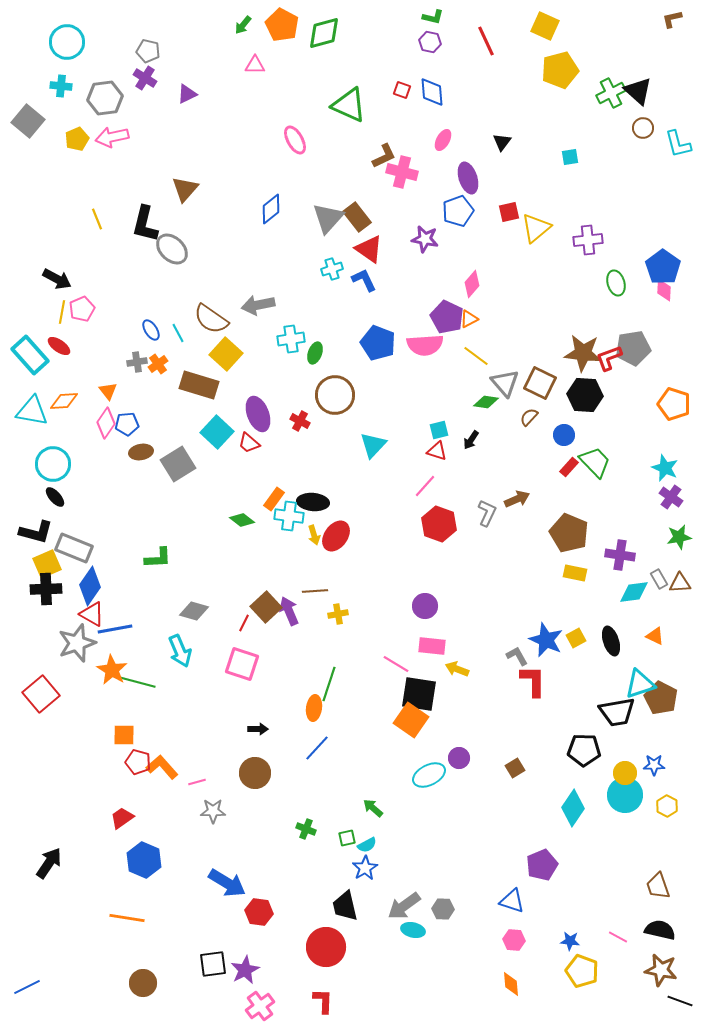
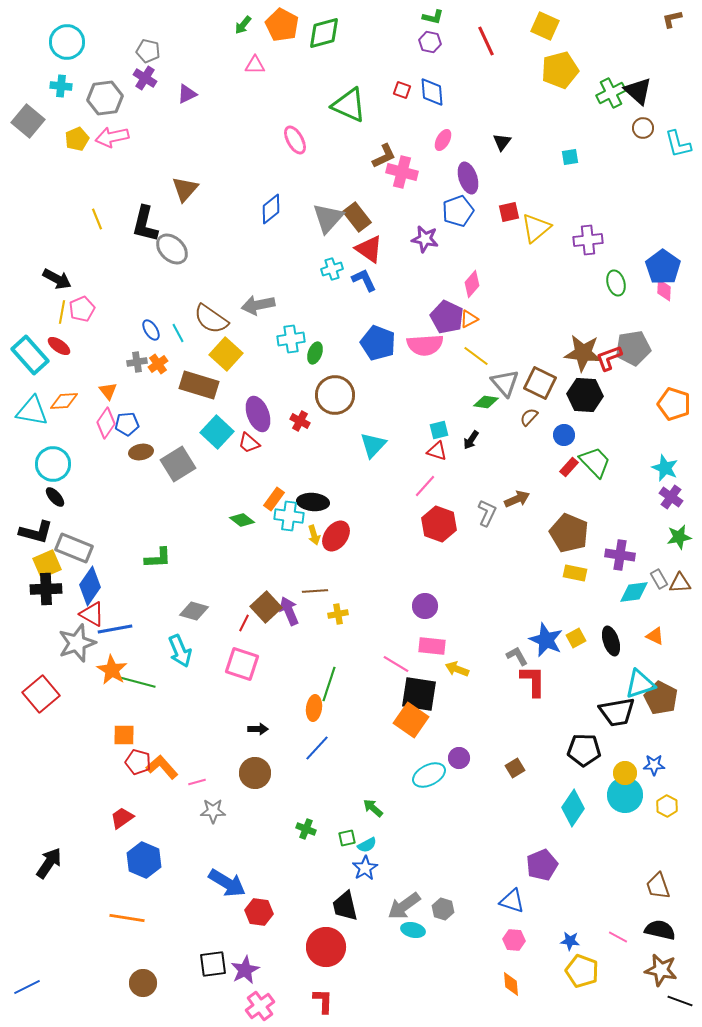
gray hexagon at (443, 909): rotated 15 degrees clockwise
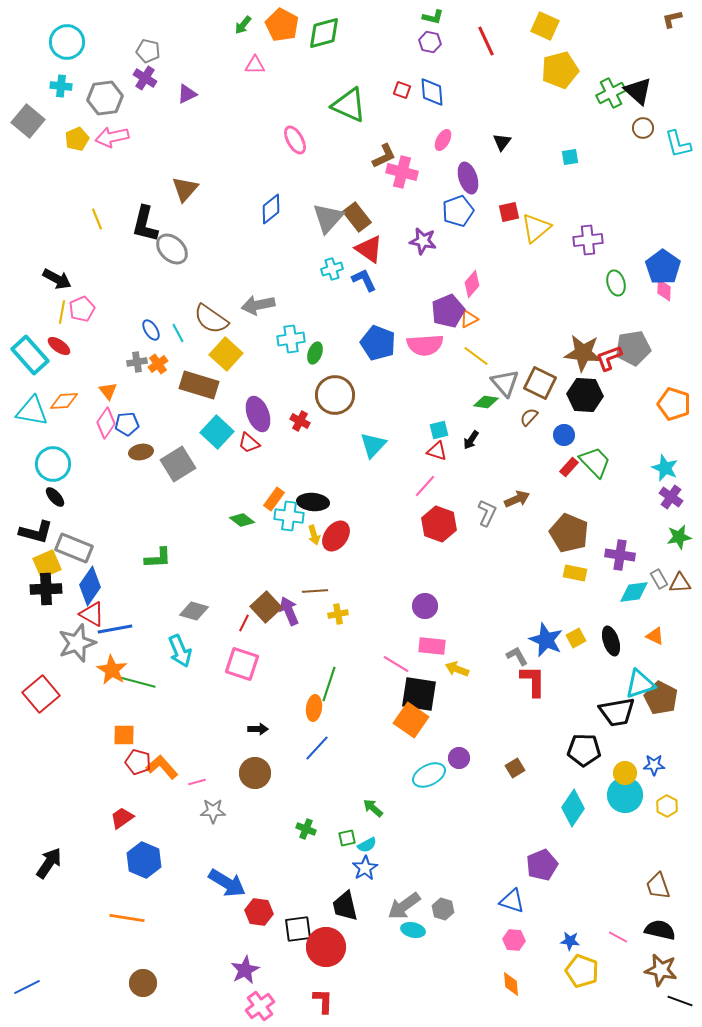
purple star at (425, 239): moved 2 px left, 2 px down
purple pentagon at (447, 317): moved 1 px right, 6 px up; rotated 24 degrees clockwise
black square at (213, 964): moved 85 px right, 35 px up
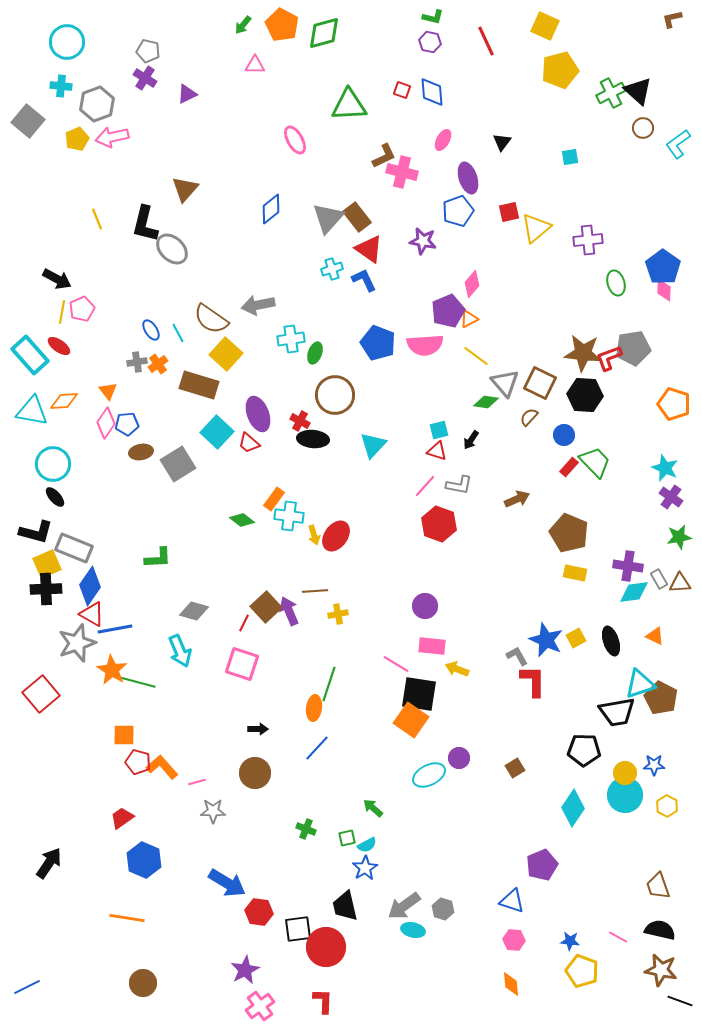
gray hexagon at (105, 98): moved 8 px left, 6 px down; rotated 12 degrees counterclockwise
green triangle at (349, 105): rotated 27 degrees counterclockwise
cyan L-shape at (678, 144): rotated 68 degrees clockwise
black ellipse at (313, 502): moved 63 px up
gray L-shape at (487, 513): moved 28 px left, 28 px up; rotated 76 degrees clockwise
purple cross at (620, 555): moved 8 px right, 11 px down
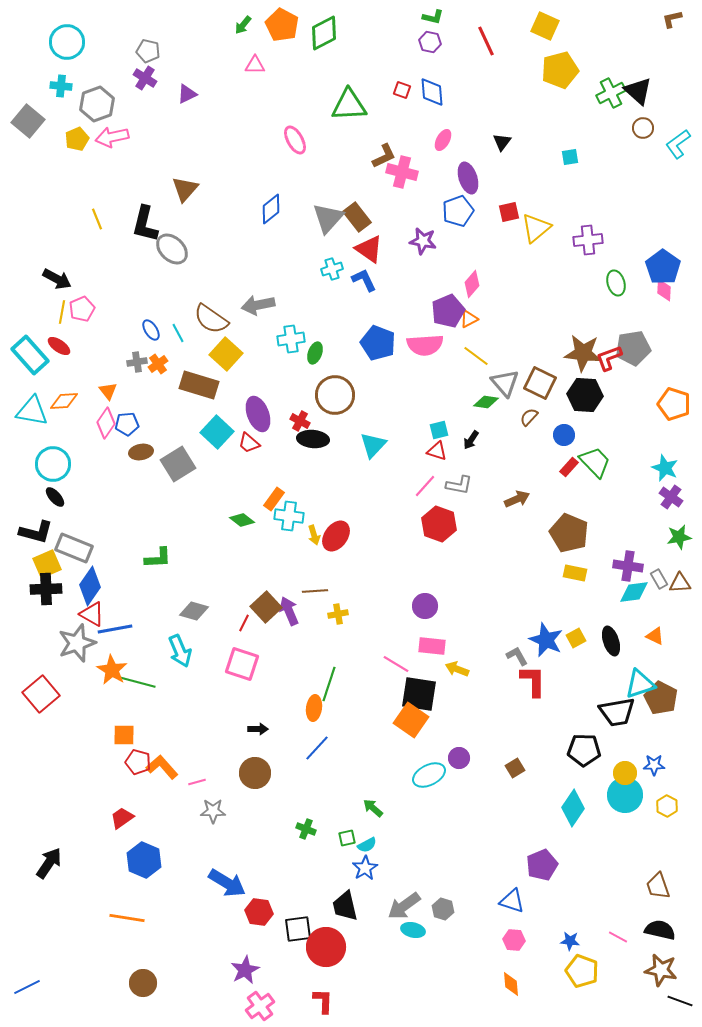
green diamond at (324, 33): rotated 12 degrees counterclockwise
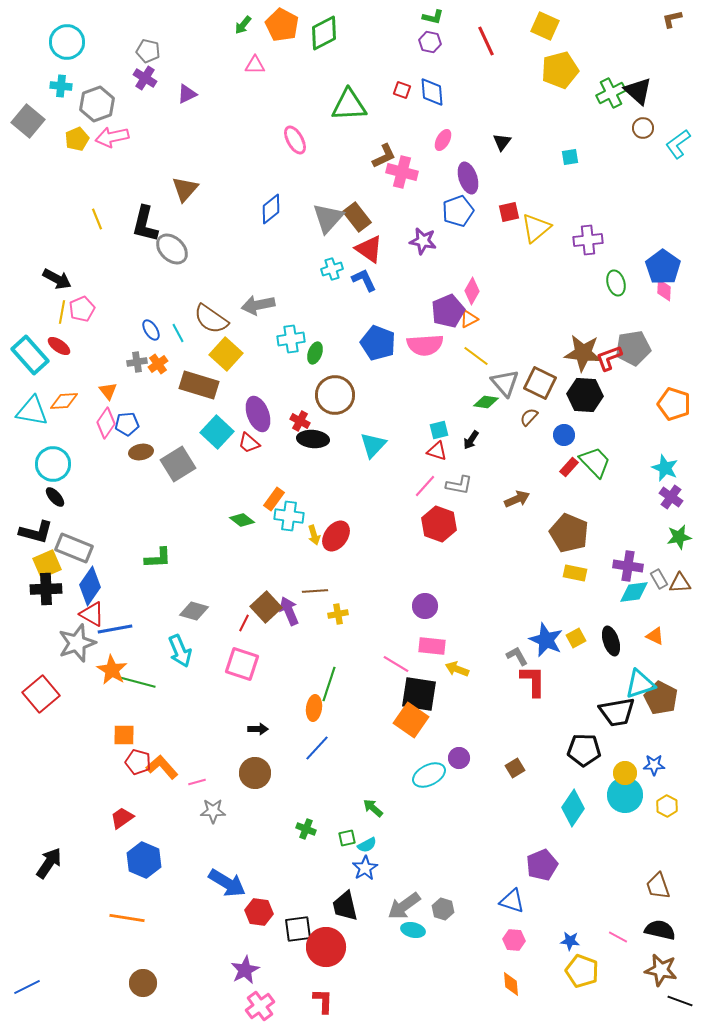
pink diamond at (472, 284): moved 7 px down; rotated 12 degrees counterclockwise
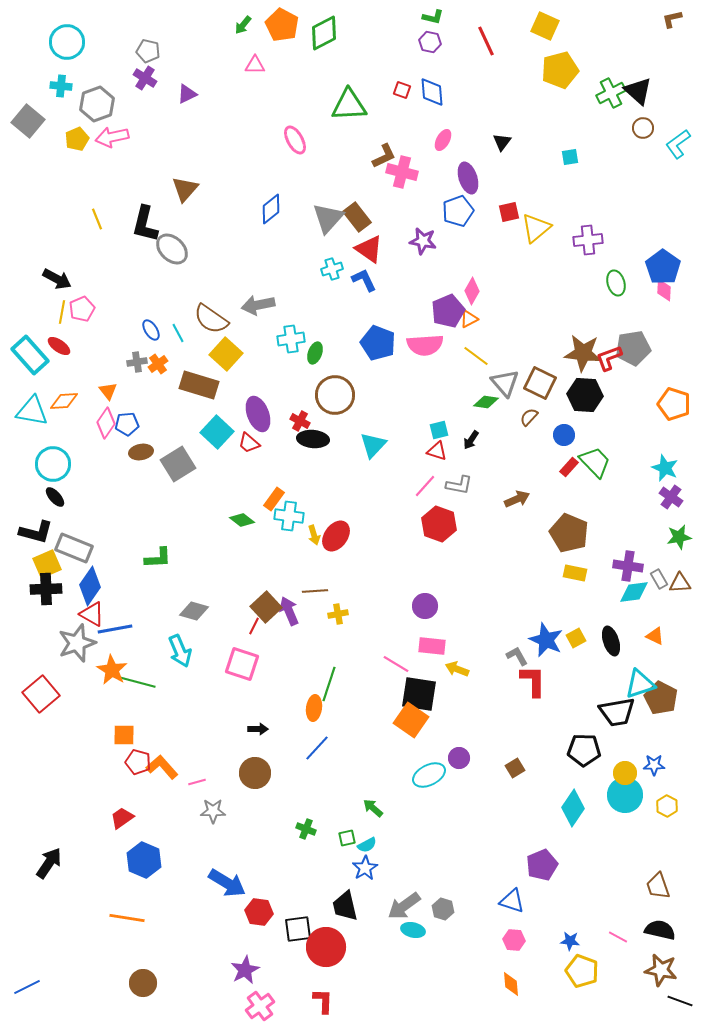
red line at (244, 623): moved 10 px right, 3 px down
